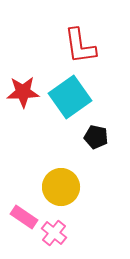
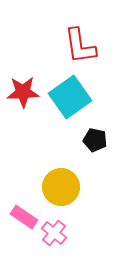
black pentagon: moved 1 px left, 3 px down
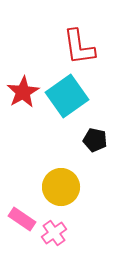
red L-shape: moved 1 px left, 1 px down
red star: rotated 28 degrees counterclockwise
cyan square: moved 3 px left, 1 px up
pink rectangle: moved 2 px left, 2 px down
pink cross: rotated 15 degrees clockwise
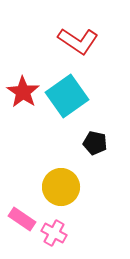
red L-shape: moved 1 px left, 6 px up; rotated 48 degrees counterclockwise
red star: rotated 8 degrees counterclockwise
black pentagon: moved 3 px down
pink cross: rotated 25 degrees counterclockwise
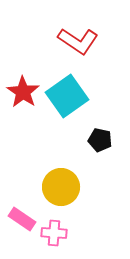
black pentagon: moved 5 px right, 3 px up
pink cross: rotated 25 degrees counterclockwise
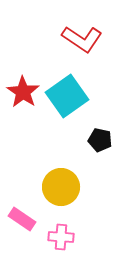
red L-shape: moved 4 px right, 2 px up
pink cross: moved 7 px right, 4 px down
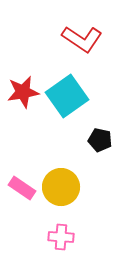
red star: rotated 28 degrees clockwise
pink rectangle: moved 31 px up
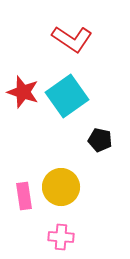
red L-shape: moved 10 px left
red star: rotated 28 degrees clockwise
pink rectangle: moved 2 px right, 8 px down; rotated 48 degrees clockwise
